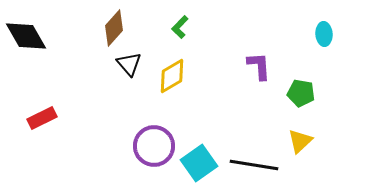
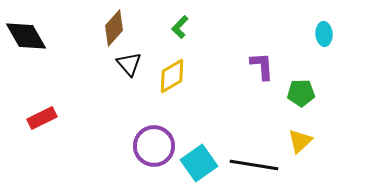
purple L-shape: moved 3 px right
green pentagon: rotated 12 degrees counterclockwise
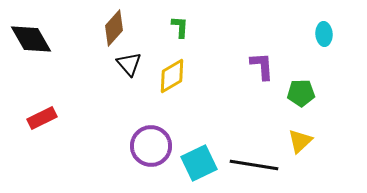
green L-shape: rotated 140 degrees clockwise
black diamond: moved 5 px right, 3 px down
purple circle: moved 3 px left
cyan square: rotated 9 degrees clockwise
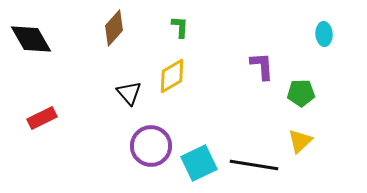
black triangle: moved 29 px down
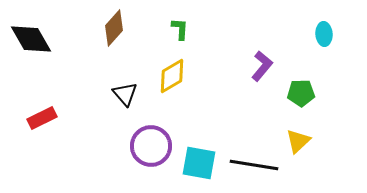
green L-shape: moved 2 px down
purple L-shape: rotated 44 degrees clockwise
black triangle: moved 4 px left, 1 px down
yellow triangle: moved 2 px left
cyan square: rotated 36 degrees clockwise
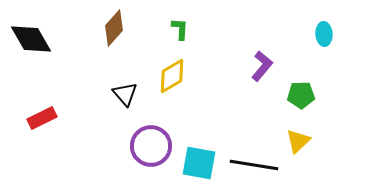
green pentagon: moved 2 px down
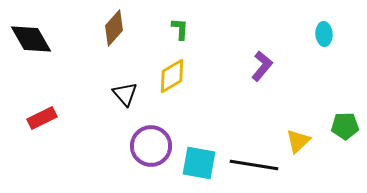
green pentagon: moved 44 px right, 31 px down
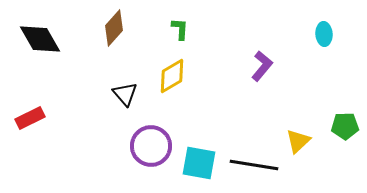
black diamond: moved 9 px right
red rectangle: moved 12 px left
